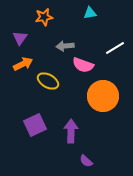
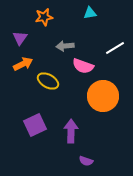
pink semicircle: moved 1 px down
purple semicircle: rotated 24 degrees counterclockwise
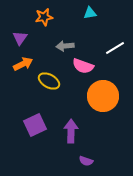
yellow ellipse: moved 1 px right
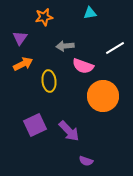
yellow ellipse: rotated 55 degrees clockwise
purple arrow: moved 2 px left; rotated 135 degrees clockwise
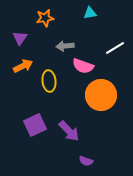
orange star: moved 1 px right, 1 px down
orange arrow: moved 2 px down
orange circle: moved 2 px left, 1 px up
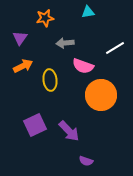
cyan triangle: moved 2 px left, 1 px up
gray arrow: moved 3 px up
yellow ellipse: moved 1 px right, 1 px up
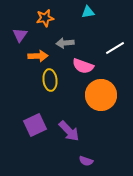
purple triangle: moved 3 px up
orange arrow: moved 15 px right, 10 px up; rotated 24 degrees clockwise
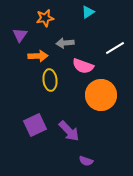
cyan triangle: rotated 24 degrees counterclockwise
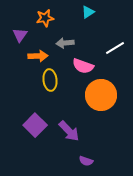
purple square: rotated 20 degrees counterclockwise
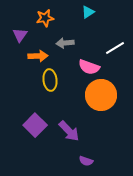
pink semicircle: moved 6 px right, 1 px down
